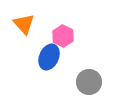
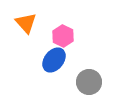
orange triangle: moved 2 px right, 1 px up
blue ellipse: moved 5 px right, 3 px down; rotated 15 degrees clockwise
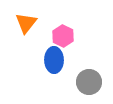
orange triangle: rotated 20 degrees clockwise
blue ellipse: rotated 40 degrees counterclockwise
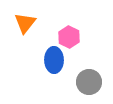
orange triangle: moved 1 px left
pink hexagon: moved 6 px right, 1 px down
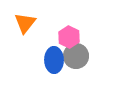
gray circle: moved 13 px left, 26 px up
